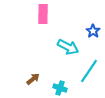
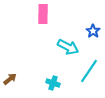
brown arrow: moved 23 px left
cyan cross: moved 7 px left, 5 px up
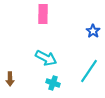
cyan arrow: moved 22 px left, 11 px down
brown arrow: rotated 128 degrees clockwise
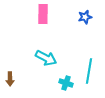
blue star: moved 8 px left, 14 px up; rotated 24 degrees clockwise
cyan line: rotated 25 degrees counterclockwise
cyan cross: moved 13 px right
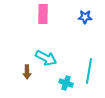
blue star: rotated 16 degrees clockwise
brown arrow: moved 17 px right, 7 px up
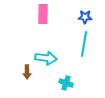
cyan arrow: rotated 20 degrees counterclockwise
cyan line: moved 5 px left, 27 px up
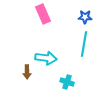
pink rectangle: rotated 24 degrees counterclockwise
cyan cross: moved 1 px right, 1 px up
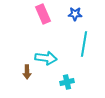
blue star: moved 10 px left, 3 px up
cyan cross: rotated 32 degrees counterclockwise
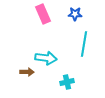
brown arrow: rotated 88 degrees counterclockwise
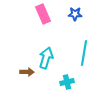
cyan line: moved 9 px down
cyan arrow: rotated 80 degrees counterclockwise
